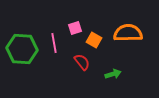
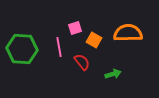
pink line: moved 5 px right, 4 px down
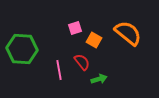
orange semicircle: rotated 40 degrees clockwise
pink line: moved 23 px down
green arrow: moved 14 px left, 5 px down
